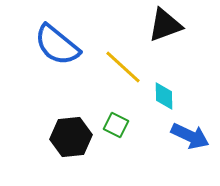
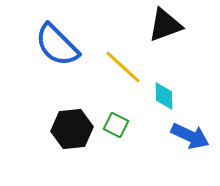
blue semicircle: rotated 6 degrees clockwise
black hexagon: moved 1 px right, 8 px up
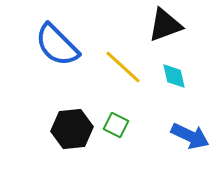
cyan diamond: moved 10 px right, 20 px up; rotated 12 degrees counterclockwise
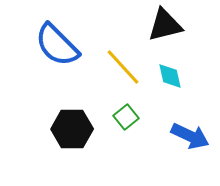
black triangle: rotated 6 degrees clockwise
yellow line: rotated 6 degrees clockwise
cyan diamond: moved 4 px left
green square: moved 10 px right, 8 px up; rotated 25 degrees clockwise
black hexagon: rotated 6 degrees clockwise
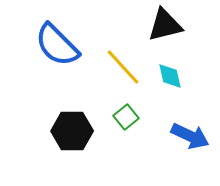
black hexagon: moved 2 px down
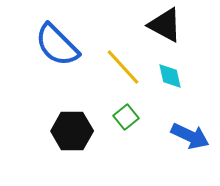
black triangle: rotated 42 degrees clockwise
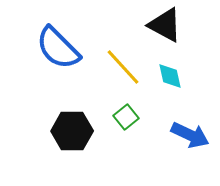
blue semicircle: moved 1 px right, 3 px down
blue arrow: moved 1 px up
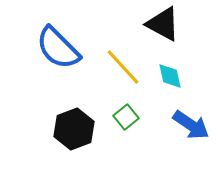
black triangle: moved 2 px left, 1 px up
black hexagon: moved 2 px right, 2 px up; rotated 21 degrees counterclockwise
blue arrow: moved 1 px right, 10 px up; rotated 9 degrees clockwise
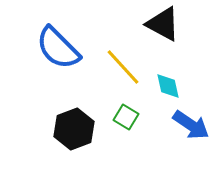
cyan diamond: moved 2 px left, 10 px down
green square: rotated 20 degrees counterclockwise
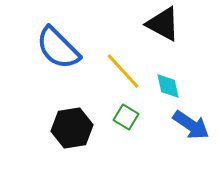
yellow line: moved 4 px down
black hexagon: moved 2 px left, 1 px up; rotated 12 degrees clockwise
